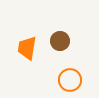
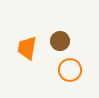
orange circle: moved 10 px up
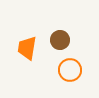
brown circle: moved 1 px up
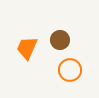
orange trapezoid: rotated 15 degrees clockwise
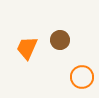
orange circle: moved 12 px right, 7 px down
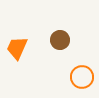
orange trapezoid: moved 10 px left
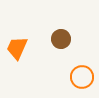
brown circle: moved 1 px right, 1 px up
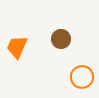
orange trapezoid: moved 1 px up
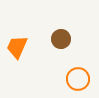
orange circle: moved 4 px left, 2 px down
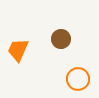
orange trapezoid: moved 1 px right, 3 px down
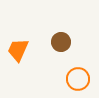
brown circle: moved 3 px down
